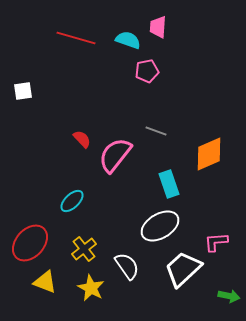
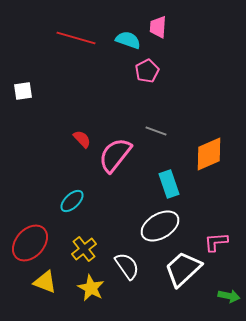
pink pentagon: rotated 15 degrees counterclockwise
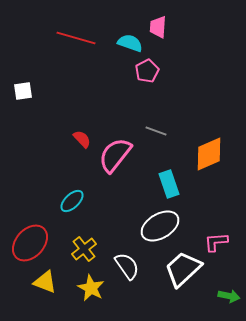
cyan semicircle: moved 2 px right, 3 px down
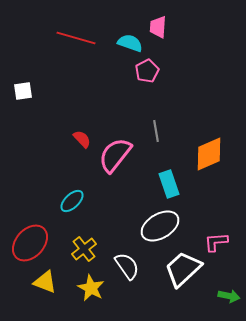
gray line: rotated 60 degrees clockwise
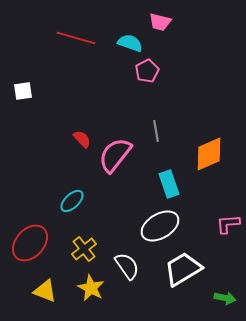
pink trapezoid: moved 2 px right, 5 px up; rotated 80 degrees counterclockwise
pink L-shape: moved 12 px right, 18 px up
white trapezoid: rotated 12 degrees clockwise
yellow triangle: moved 9 px down
green arrow: moved 4 px left, 2 px down
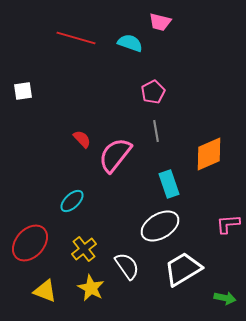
pink pentagon: moved 6 px right, 21 px down
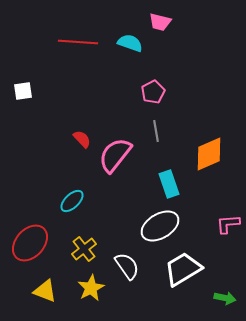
red line: moved 2 px right, 4 px down; rotated 12 degrees counterclockwise
yellow star: rotated 16 degrees clockwise
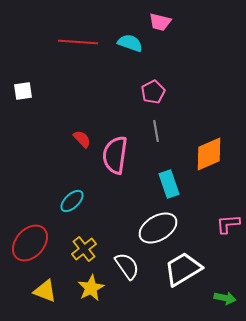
pink semicircle: rotated 30 degrees counterclockwise
white ellipse: moved 2 px left, 2 px down
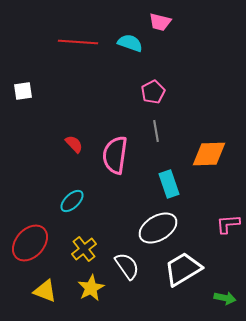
red semicircle: moved 8 px left, 5 px down
orange diamond: rotated 21 degrees clockwise
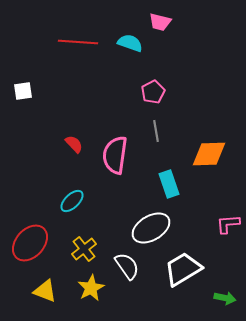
white ellipse: moved 7 px left
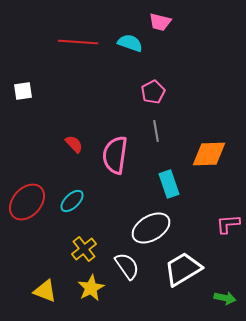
red ellipse: moved 3 px left, 41 px up
